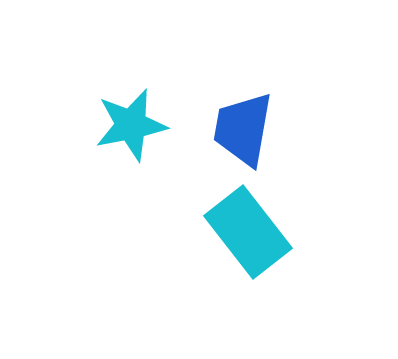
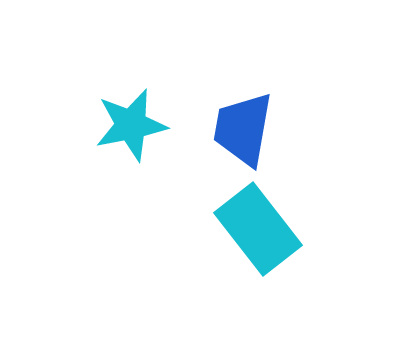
cyan rectangle: moved 10 px right, 3 px up
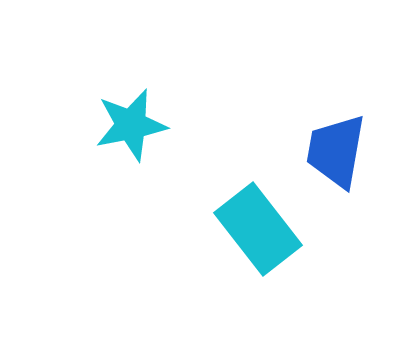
blue trapezoid: moved 93 px right, 22 px down
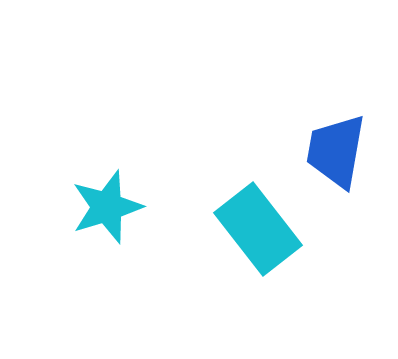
cyan star: moved 24 px left, 82 px down; rotated 6 degrees counterclockwise
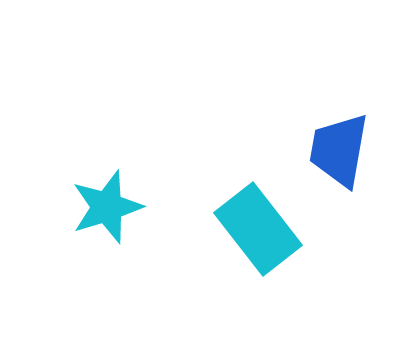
blue trapezoid: moved 3 px right, 1 px up
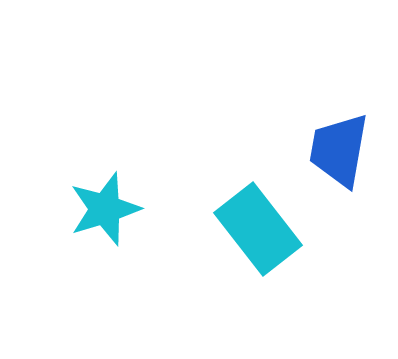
cyan star: moved 2 px left, 2 px down
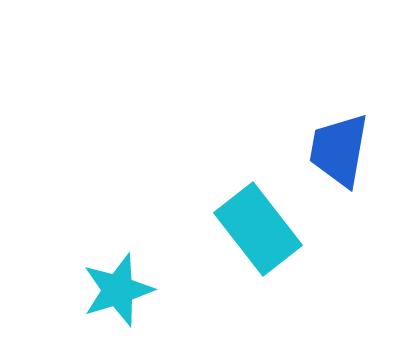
cyan star: moved 13 px right, 81 px down
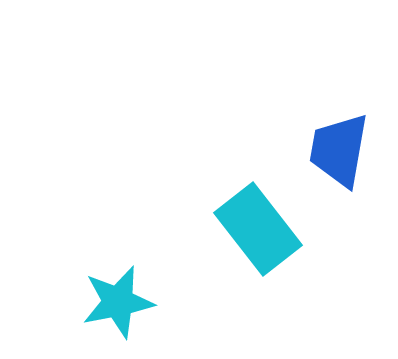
cyan star: moved 12 px down; rotated 6 degrees clockwise
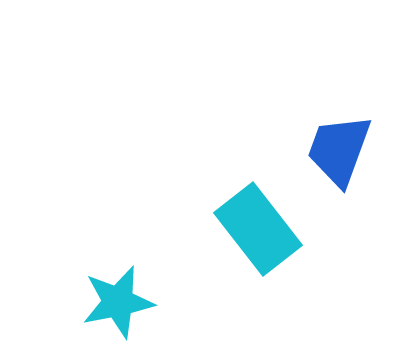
blue trapezoid: rotated 10 degrees clockwise
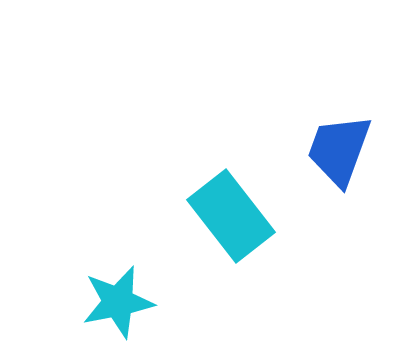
cyan rectangle: moved 27 px left, 13 px up
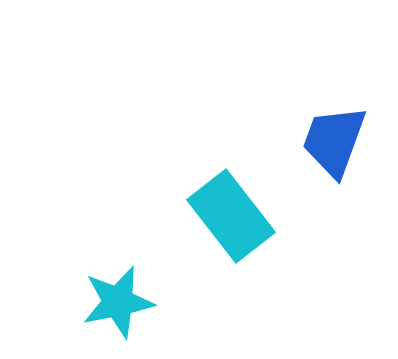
blue trapezoid: moved 5 px left, 9 px up
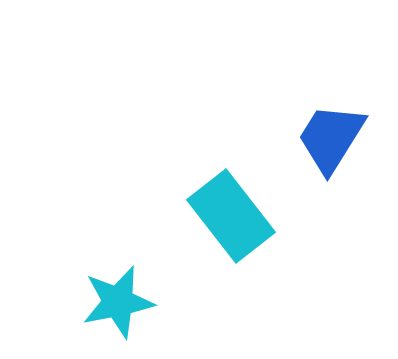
blue trapezoid: moved 3 px left, 3 px up; rotated 12 degrees clockwise
